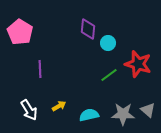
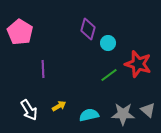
purple diamond: rotated 10 degrees clockwise
purple line: moved 3 px right
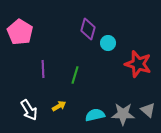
green line: moved 34 px left; rotated 36 degrees counterclockwise
cyan semicircle: moved 6 px right
